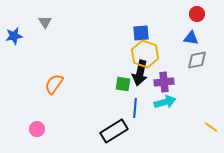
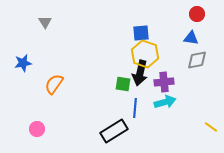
blue star: moved 9 px right, 27 px down
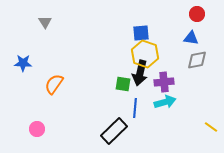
blue star: rotated 12 degrees clockwise
black rectangle: rotated 12 degrees counterclockwise
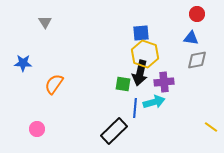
cyan arrow: moved 11 px left
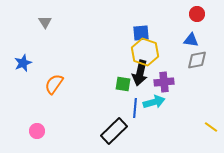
blue triangle: moved 2 px down
yellow hexagon: moved 2 px up
blue star: rotated 24 degrees counterclockwise
pink circle: moved 2 px down
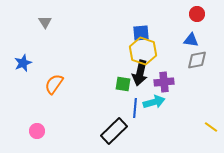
yellow hexagon: moved 2 px left, 1 px up
